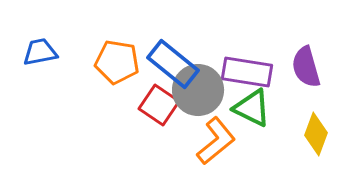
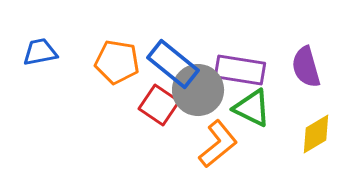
purple rectangle: moved 7 px left, 2 px up
yellow diamond: rotated 39 degrees clockwise
orange L-shape: moved 2 px right, 3 px down
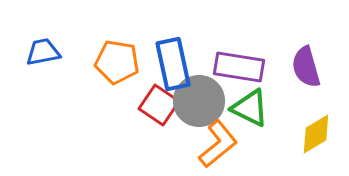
blue trapezoid: moved 3 px right
blue rectangle: rotated 39 degrees clockwise
purple rectangle: moved 1 px left, 3 px up
gray circle: moved 1 px right, 11 px down
green triangle: moved 2 px left
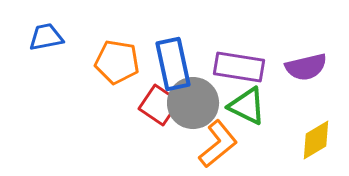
blue trapezoid: moved 3 px right, 15 px up
purple semicircle: rotated 87 degrees counterclockwise
gray circle: moved 6 px left, 2 px down
green triangle: moved 3 px left, 2 px up
yellow diamond: moved 6 px down
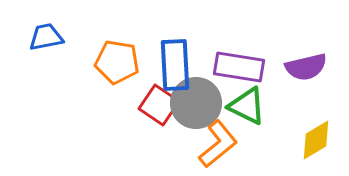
blue rectangle: moved 2 px right, 1 px down; rotated 9 degrees clockwise
gray circle: moved 3 px right
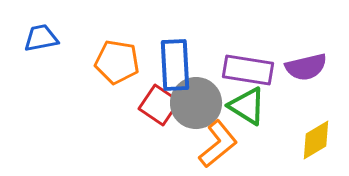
blue trapezoid: moved 5 px left, 1 px down
purple rectangle: moved 9 px right, 3 px down
green triangle: rotated 6 degrees clockwise
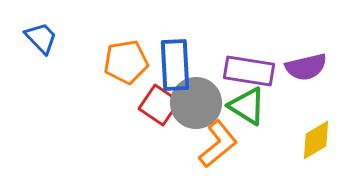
blue trapezoid: rotated 57 degrees clockwise
orange pentagon: moved 9 px right; rotated 18 degrees counterclockwise
purple rectangle: moved 1 px right, 1 px down
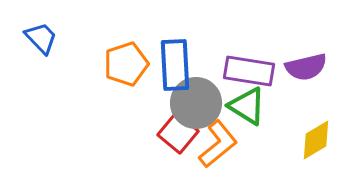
orange pentagon: moved 2 px down; rotated 9 degrees counterclockwise
red square: moved 19 px right, 28 px down; rotated 6 degrees clockwise
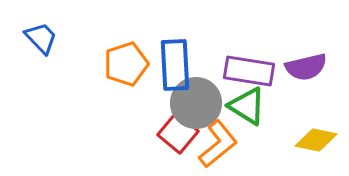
yellow diamond: rotated 42 degrees clockwise
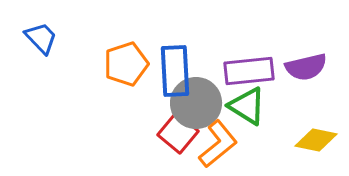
blue rectangle: moved 6 px down
purple rectangle: rotated 15 degrees counterclockwise
